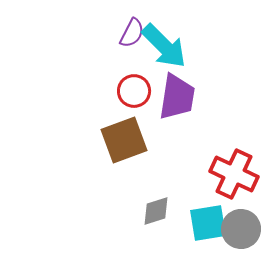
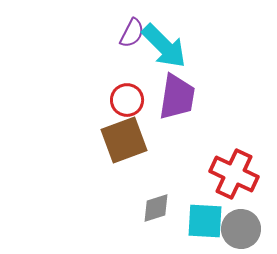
red circle: moved 7 px left, 9 px down
gray diamond: moved 3 px up
cyan square: moved 3 px left, 2 px up; rotated 12 degrees clockwise
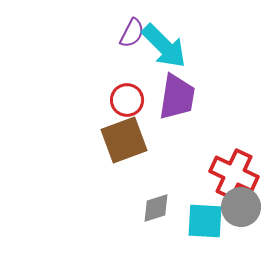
gray circle: moved 22 px up
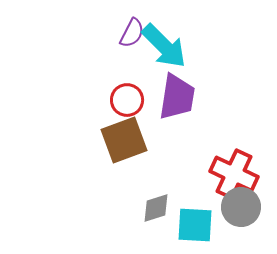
cyan square: moved 10 px left, 4 px down
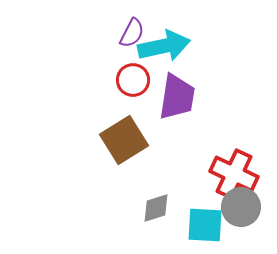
cyan arrow: rotated 57 degrees counterclockwise
red circle: moved 6 px right, 20 px up
brown square: rotated 12 degrees counterclockwise
cyan square: moved 10 px right
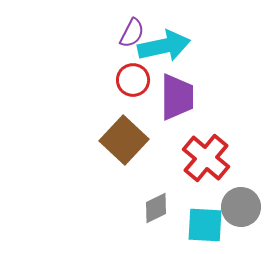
purple trapezoid: rotated 9 degrees counterclockwise
brown square: rotated 15 degrees counterclockwise
red cross: moved 28 px left, 16 px up; rotated 15 degrees clockwise
gray diamond: rotated 8 degrees counterclockwise
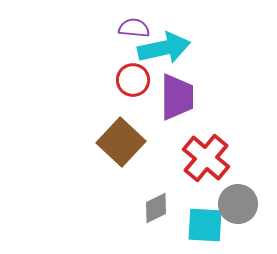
purple semicircle: moved 2 px right, 5 px up; rotated 112 degrees counterclockwise
cyan arrow: moved 2 px down
brown square: moved 3 px left, 2 px down
gray circle: moved 3 px left, 3 px up
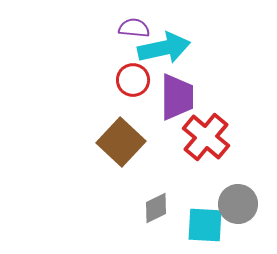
red cross: moved 21 px up
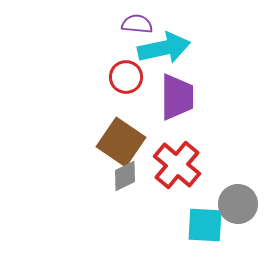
purple semicircle: moved 3 px right, 4 px up
red circle: moved 7 px left, 3 px up
red cross: moved 29 px left, 28 px down
brown square: rotated 9 degrees counterclockwise
gray diamond: moved 31 px left, 32 px up
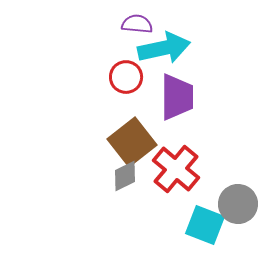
brown square: moved 11 px right; rotated 18 degrees clockwise
red cross: moved 1 px left, 4 px down
cyan square: rotated 18 degrees clockwise
